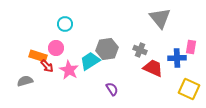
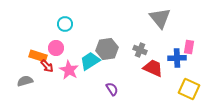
pink rectangle: moved 2 px left
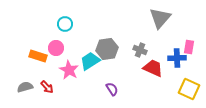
gray triangle: rotated 20 degrees clockwise
red arrow: moved 21 px down
gray semicircle: moved 6 px down
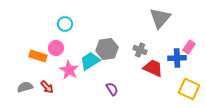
pink rectangle: rotated 24 degrees clockwise
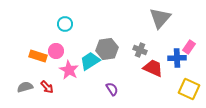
pink circle: moved 3 px down
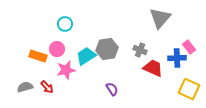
pink rectangle: rotated 72 degrees counterclockwise
pink circle: moved 1 px right, 2 px up
cyan trapezoid: moved 4 px left, 5 px up
pink star: moved 3 px left; rotated 30 degrees clockwise
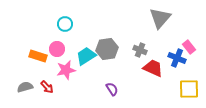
blue cross: rotated 24 degrees clockwise
yellow square: rotated 25 degrees counterclockwise
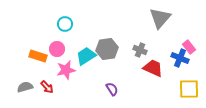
blue cross: moved 3 px right
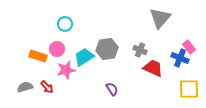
cyan trapezoid: moved 2 px left, 1 px down
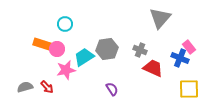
orange rectangle: moved 4 px right, 12 px up
